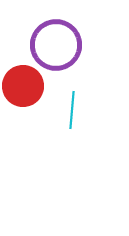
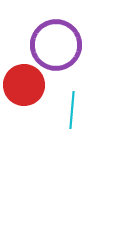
red circle: moved 1 px right, 1 px up
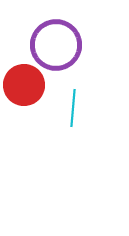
cyan line: moved 1 px right, 2 px up
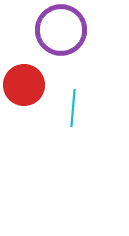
purple circle: moved 5 px right, 15 px up
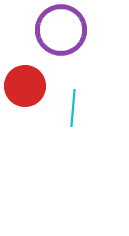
red circle: moved 1 px right, 1 px down
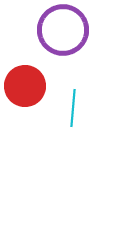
purple circle: moved 2 px right
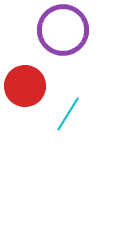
cyan line: moved 5 px left, 6 px down; rotated 27 degrees clockwise
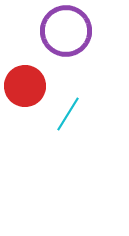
purple circle: moved 3 px right, 1 px down
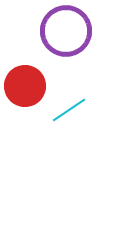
cyan line: moved 1 px right, 4 px up; rotated 24 degrees clockwise
